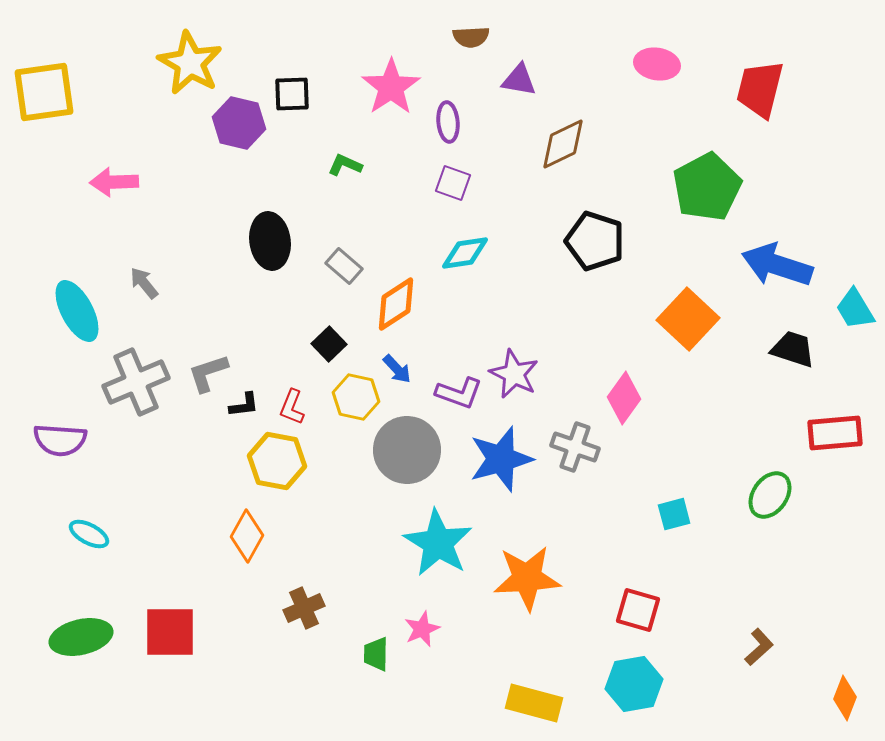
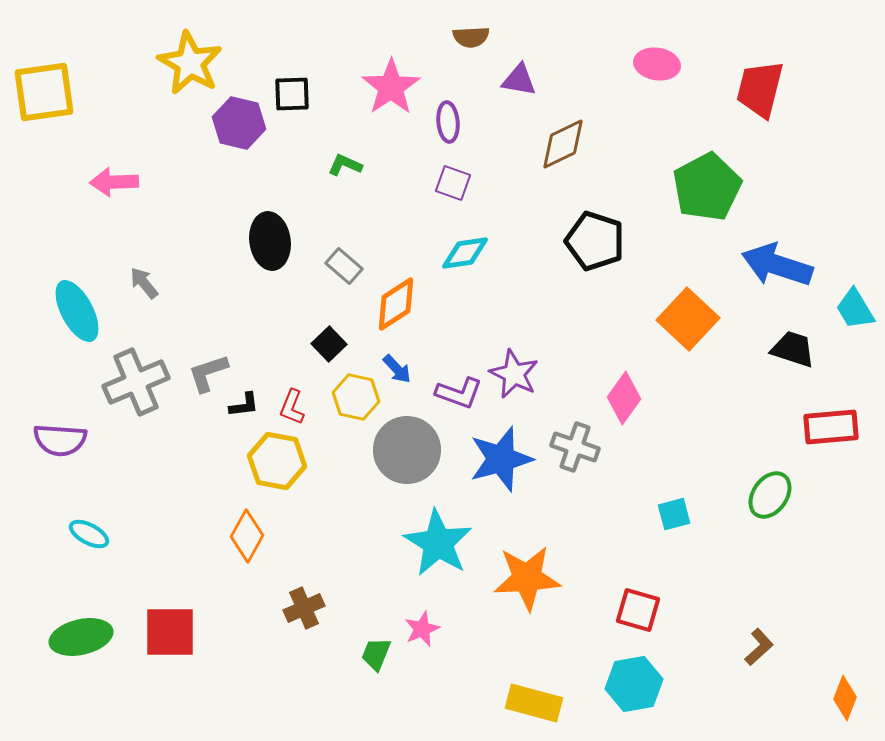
red rectangle at (835, 433): moved 4 px left, 6 px up
green trapezoid at (376, 654): rotated 21 degrees clockwise
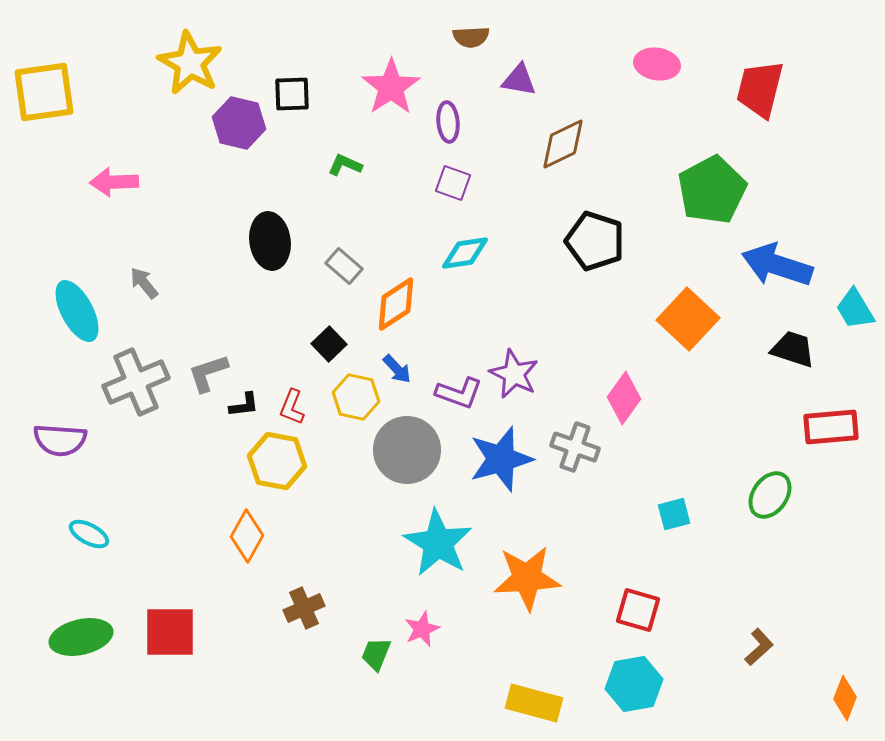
green pentagon at (707, 187): moved 5 px right, 3 px down
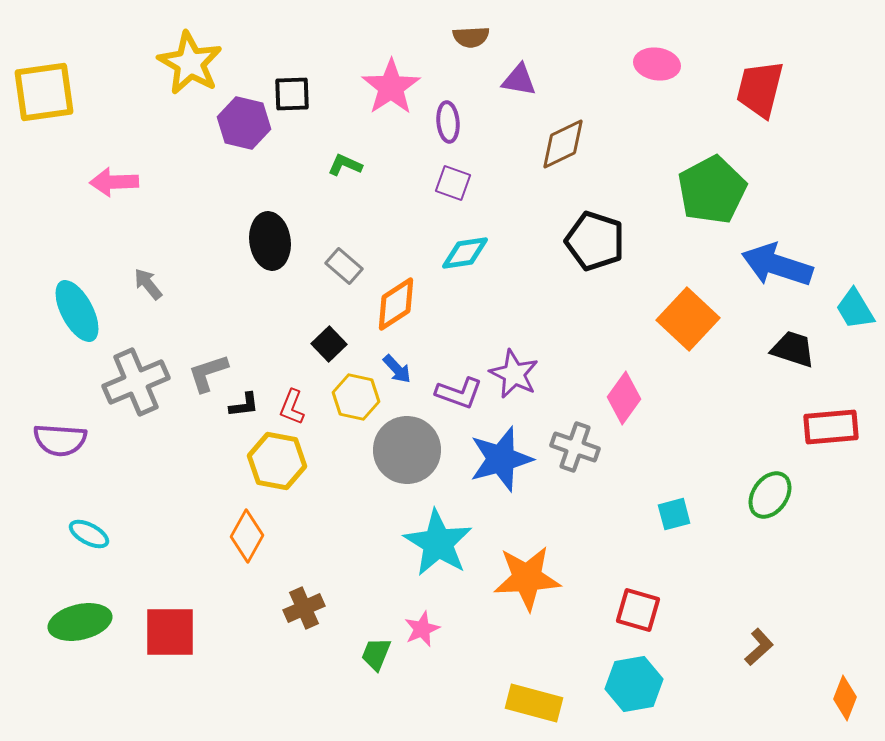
purple hexagon at (239, 123): moved 5 px right
gray arrow at (144, 283): moved 4 px right, 1 px down
green ellipse at (81, 637): moved 1 px left, 15 px up
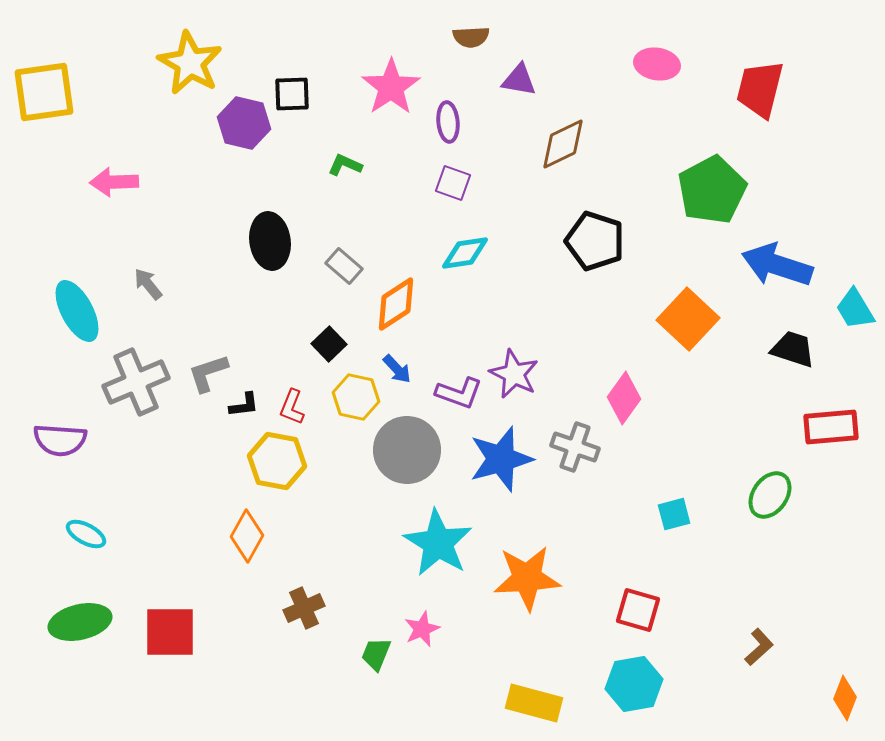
cyan ellipse at (89, 534): moved 3 px left
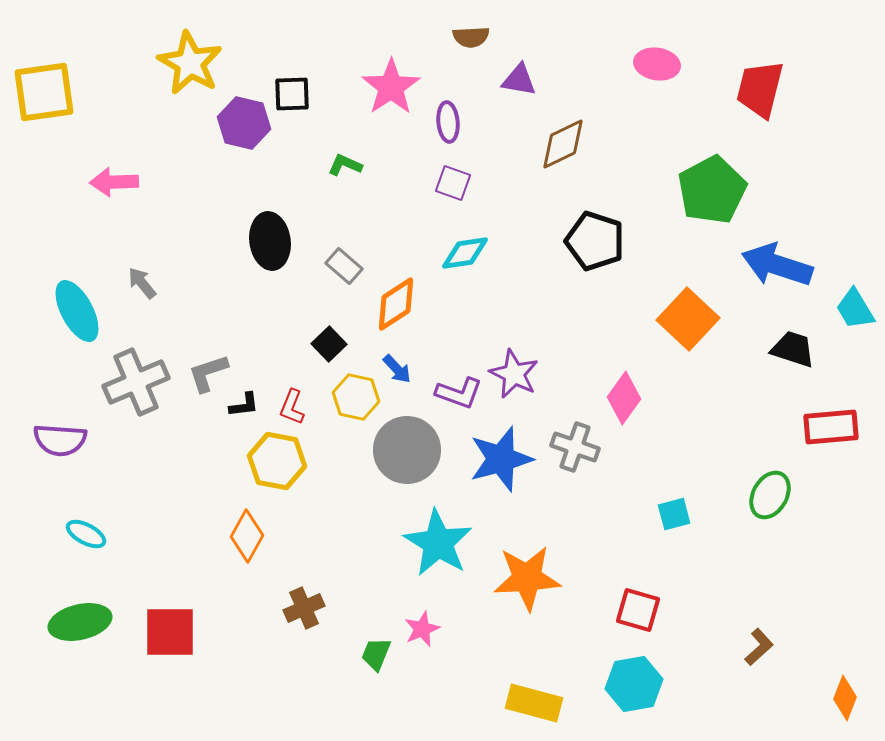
gray arrow at (148, 284): moved 6 px left, 1 px up
green ellipse at (770, 495): rotated 6 degrees counterclockwise
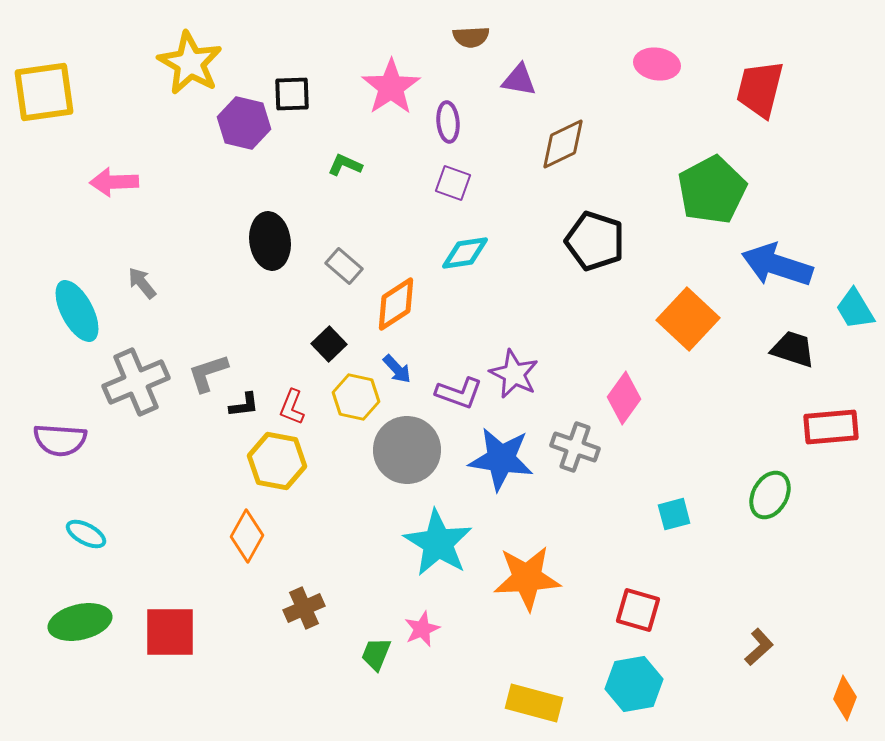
blue star at (501, 459): rotated 24 degrees clockwise
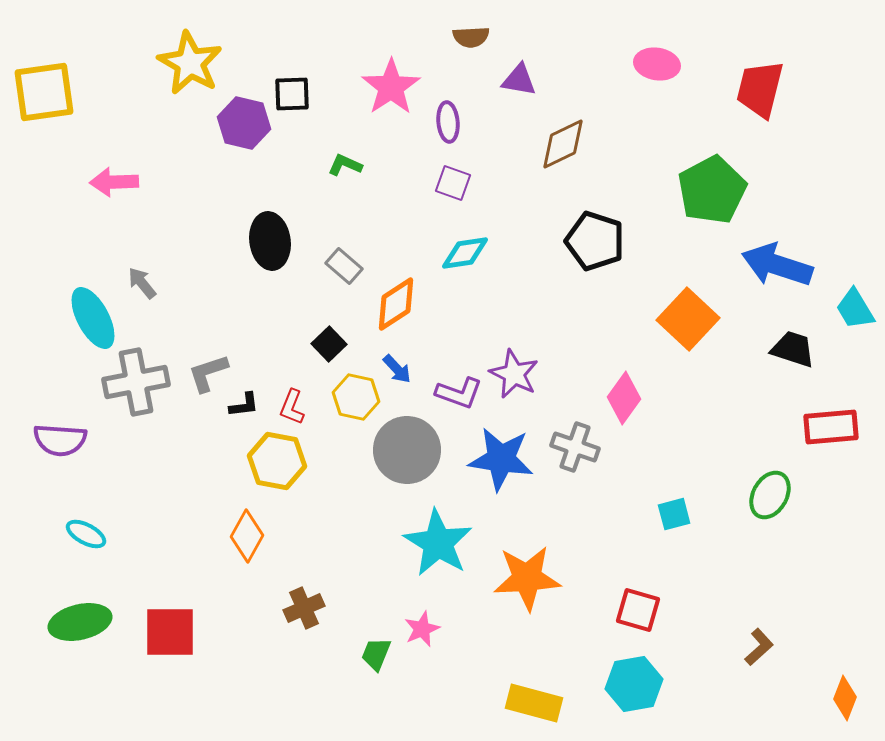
cyan ellipse at (77, 311): moved 16 px right, 7 px down
gray cross at (136, 382): rotated 12 degrees clockwise
